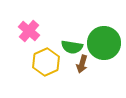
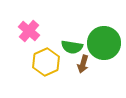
brown arrow: moved 1 px right
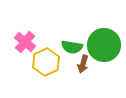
pink cross: moved 4 px left, 11 px down
green circle: moved 2 px down
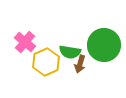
green semicircle: moved 2 px left, 5 px down
brown arrow: moved 3 px left
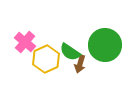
green circle: moved 1 px right
green semicircle: rotated 25 degrees clockwise
yellow hexagon: moved 3 px up
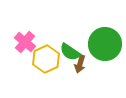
green circle: moved 1 px up
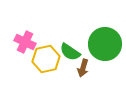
pink cross: rotated 15 degrees counterclockwise
yellow hexagon: rotated 12 degrees clockwise
brown arrow: moved 3 px right, 4 px down
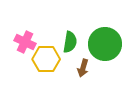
green semicircle: moved 10 px up; rotated 115 degrees counterclockwise
yellow hexagon: rotated 12 degrees clockwise
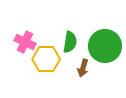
green circle: moved 2 px down
